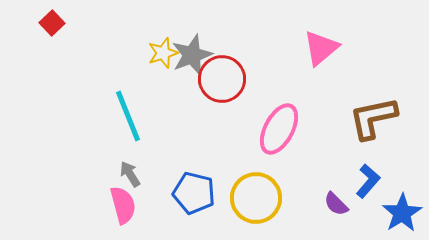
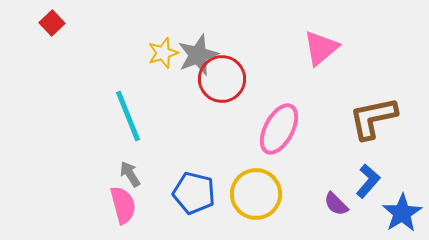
gray star: moved 6 px right
yellow circle: moved 4 px up
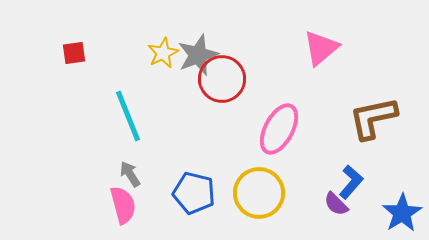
red square: moved 22 px right, 30 px down; rotated 35 degrees clockwise
yellow star: rotated 8 degrees counterclockwise
blue L-shape: moved 17 px left, 1 px down
yellow circle: moved 3 px right, 1 px up
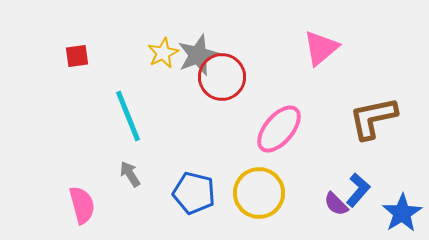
red square: moved 3 px right, 3 px down
red circle: moved 2 px up
pink ellipse: rotated 12 degrees clockwise
blue L-shape: moved 7 px right, 8 px down
pink semicircle: moved 41 px left
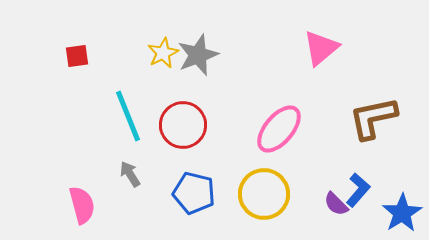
red circle: moved 39 px left, 48 px down
yellow circle: moved 5 px right, 1 px down
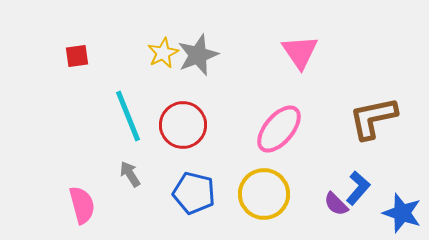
pink triangle: moved 21 px left, 4 px down; rotated 24 degrees counterclockwise
blue L-shape: moved 2 px up
blue star: rotated 21 degrees counterclockwise
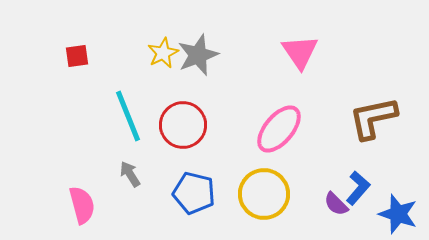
blue star: moved 4 px left, 1 px down
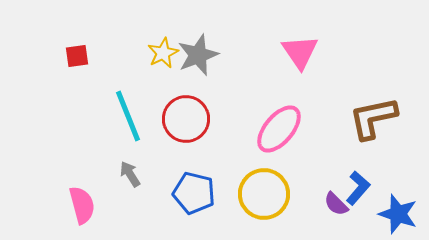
red circle: moved 3 px right, 6 px up
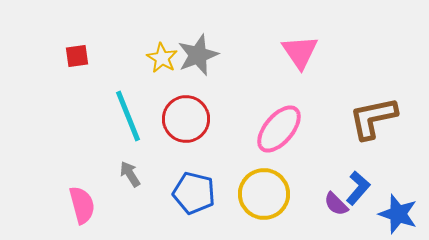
yellow star: moved 1 px left, 5 px down; rotated 16 degrees counterclockwise
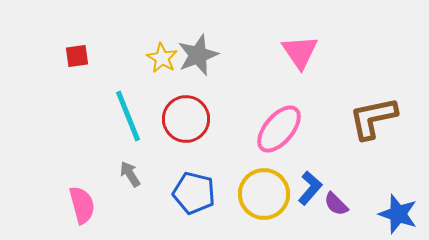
blue L-shape: moved 48 px left
